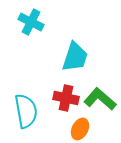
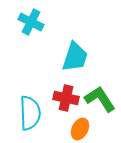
green L-shape: rotated 16 degrees clockwise
cyan semicircle: moved 4 px right, 2 px down; rotated 8 degrees clockwise
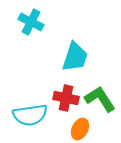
cyan semicircle: moved 2 px down; rotated 84 degrees clockwise
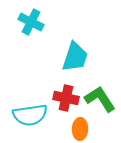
orange ellipse: rotated 25 degrees counterclockwise
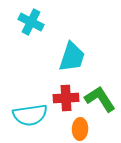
cyan trapezoid: moved 3 px left
red cross: rotated 15 degrees counterclockwise
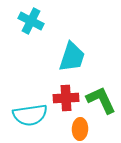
cyan cross: moved 1 px up
green L-shape: moved 1 px right, 1 px down; rotated 8 degrees clockwise
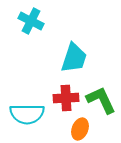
cyan trapezoid: moved 2 px right, 1 px down
cyan semicircle: moved 3 px left, 1 px up; rotated 8 degrees clockwise
orange ellipse: rotated 20 degrees clockwise
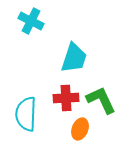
cyan semicircle: moved 1 px left; rotated 92 degrees clockwise
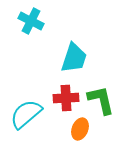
green L-shape: rotated 12 degrees clockwise
cyan semicircle: rotated 48 degrees clockwise
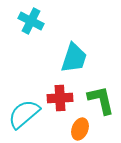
red cross: moved 6 px left
cyan semicircle: moved 2 px left
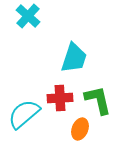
cyan cross: moved 3 px left, 5 px up; rotated 15 degrees clockwise
green L-shape: moved 3 px left
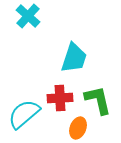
orange ellipse: moved 2 px left, 1 px up
